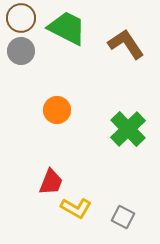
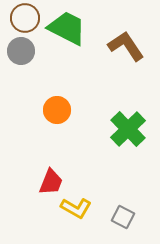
brown circle: moved 4 px right
brown L-shape: moved 2 px down
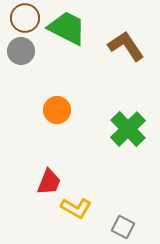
red trapezoid: moved 2 px left
gray square: moved 10 px down
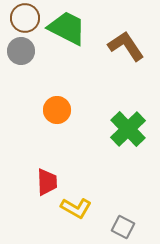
red trapezoid: moved 2 px left; rotated 24 degrees counterclockwise
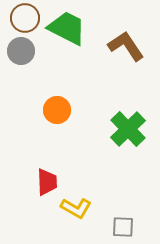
gray square: rotated 25 degrees counterclockwise
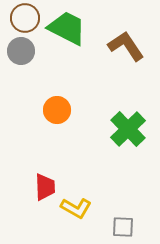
red trapezoid: moved 2 px left, 5 px down
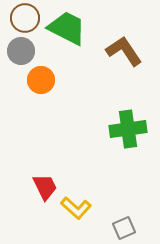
brown L-shape: moved 2 px left, 5 px down
orange circle: moved 16 px left, 30 px up
green cross: rotated 36 degrees clockwise
red trapezoid: rotated 24 degrees counterclockwise
yellow L-shape: rotated 12 degrees clockwise
gray square: moved 1 px right, 1 px down; rotated 25 degrees counterclockwise
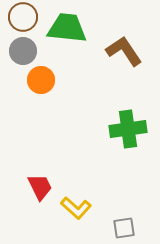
brown circle: moved 2 px left, 1 px up
green trapezoid: rotated 21 degrees counterclockwise
gray circle: moved 2 px right
red trapezoid: moved 5 px left
gray square: rotated 15 degrees clockwise
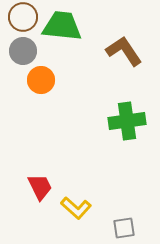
green trapezoid: moved 5 px left, 2 px up
green cross: moved 1 px left, 8 px up
